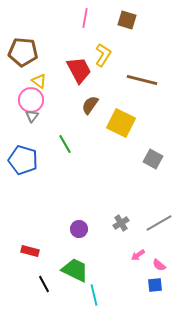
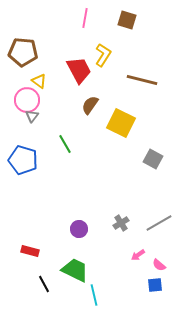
pink circle: moved 4 px left
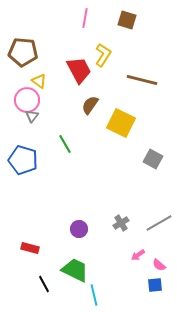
red rectangle: moved 3 px up
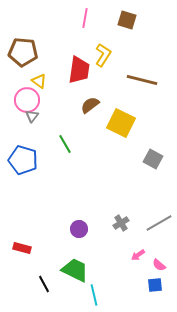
red trapezoid: rotated 36 degrees clockwise
brown semicircle: rotated 18 degrees clockwise
red rectangle: moved 8 px left
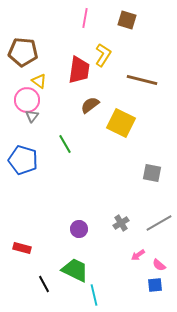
gray square: moved 1 px left, 14 px down; rotated 18 degrees counterclockwise
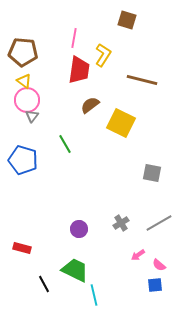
pink line: moved 11 px left, 20 px down
yellow triangle: moved 15 px left
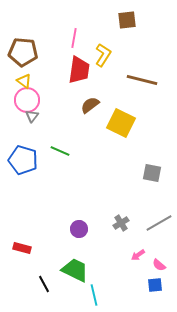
brown square: rotated 24 degrees counterclockwise
green line: moved 5 px left, 7 px down; rotated 36 degrees counterclockwise
